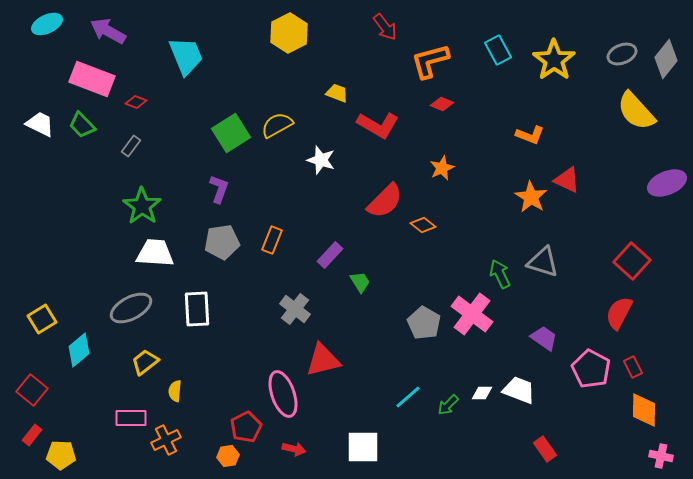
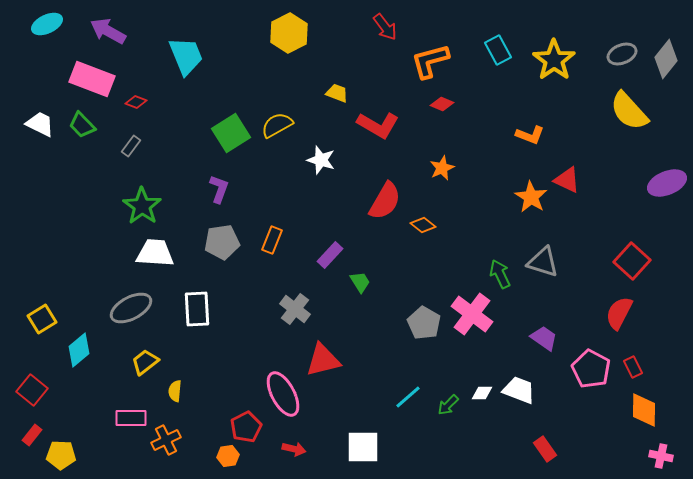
yellow semicircle at (636, 111): moved 7 px left
red semicircle at (385, 201): rotated 15 degrees counterclockwise
pink ellipse at (283, 394): rotated 9 degrees counterclockwise
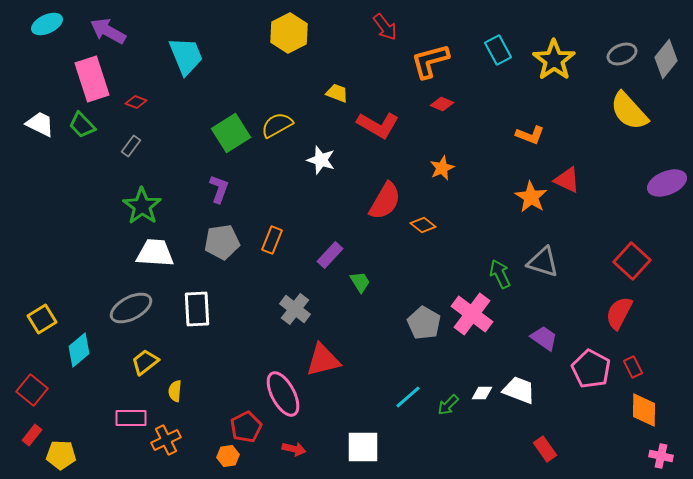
pink rectangle at (92, 79): rotated 51 degrees clockwise
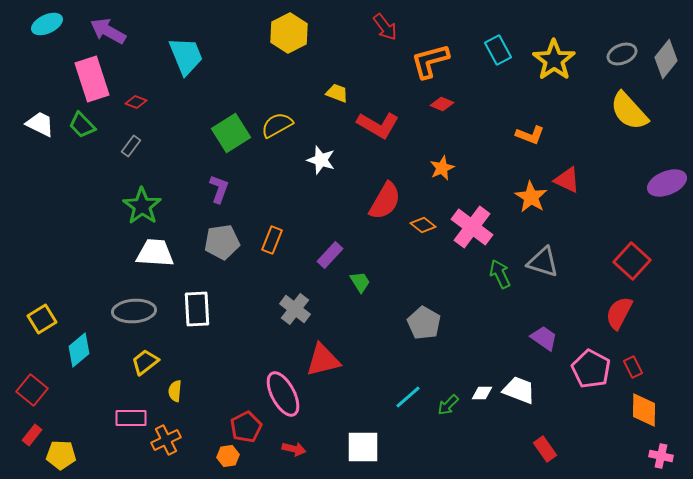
gray ellipse at (131, 308): moved 3 px right, 3 px down; rotated 24 degrees clockwise
pink cross at (472, 314): moved 87 px up
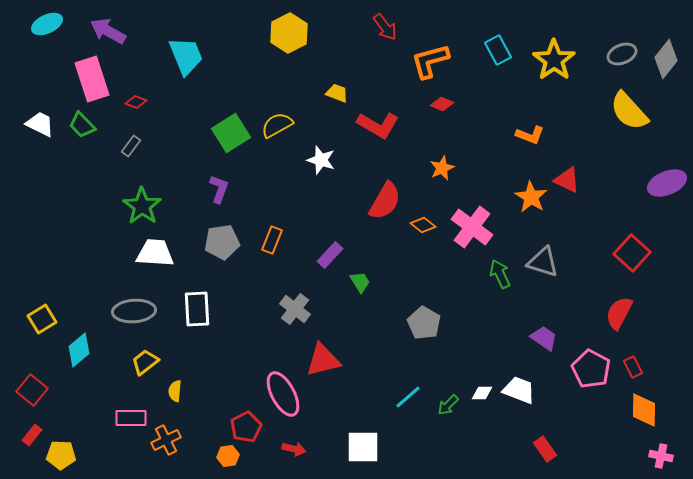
red square at (632, 261): moved 8 px up
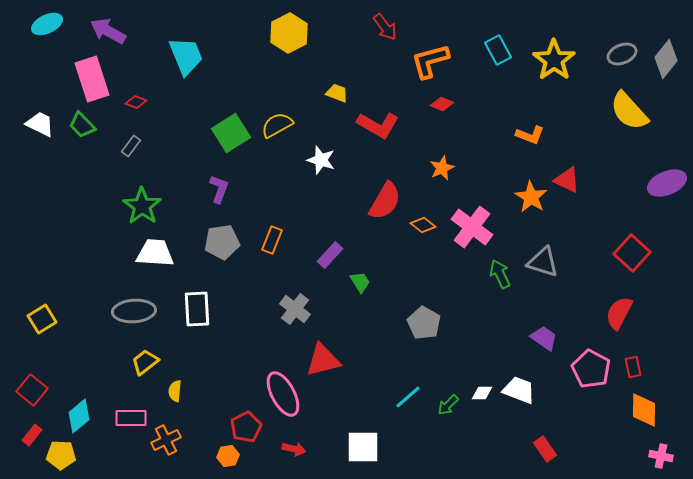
cyan diamond at (79, 350): moved 66 px down
red rectangle at (633, 367): rotated 15 degrees clockwise
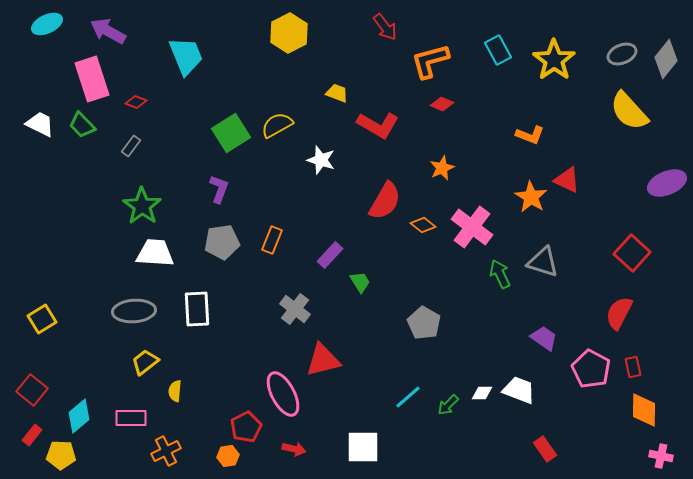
orange cross at (166, 440): moved 11 px down
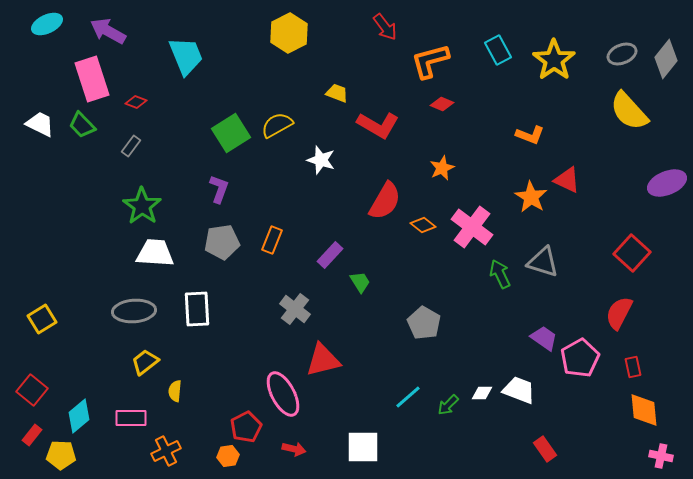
pink pentagon at (591, 369): moved 11 px left, 11 px up; rotated 15 degrees clockwise
orange diamond at (644, 410): rotated 6 degrees counterclockwise
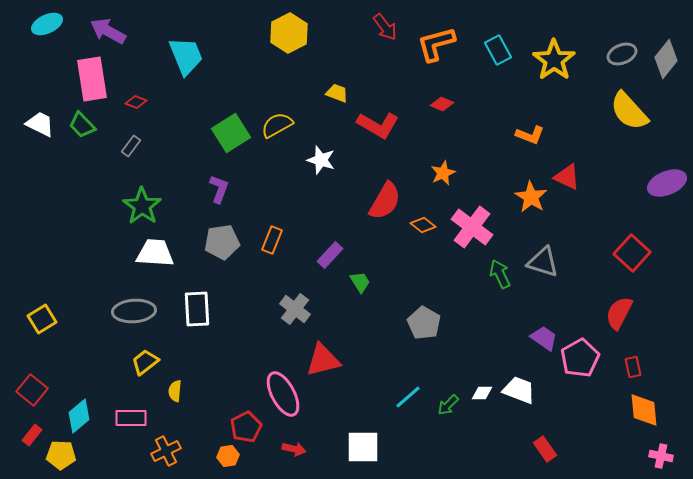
orange L-shape at (430, 61): moved 6 px right, 17 px up
pink rectangle at (92, 79): rotated 9 degrees clockwise
orange star at (442, 168): moved 1 px right, 5 px down
red triangle at (567, 180): moved 3 px up
